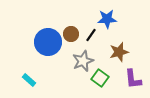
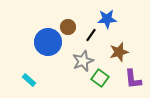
brown circle: moved 3 px left, 7 px up
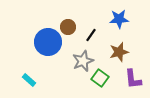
blue star: moved 12 px right
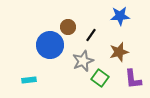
blue star: moved 1 px right, 3 px up
blue circle: moved 2 px right, 3 px down
cyan rectangle: rotated 48 degrees counterclockwise
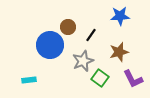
purple L-shape: rotated 20 degrees counterclockwise
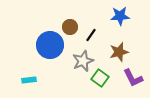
brown circle: moved 2 px right
purple L-shape: moved 1 px up
